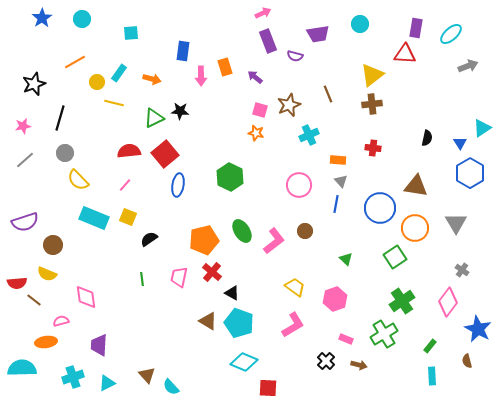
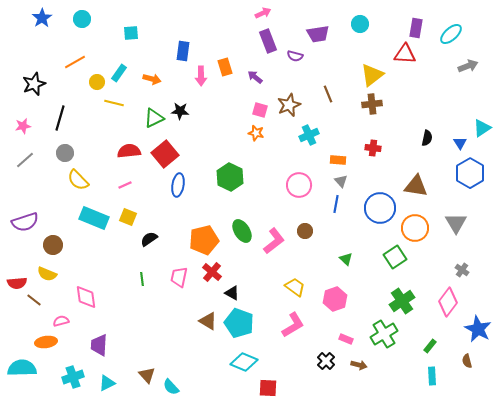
pink line at (125, 185): rotated 24 degrees clockwise
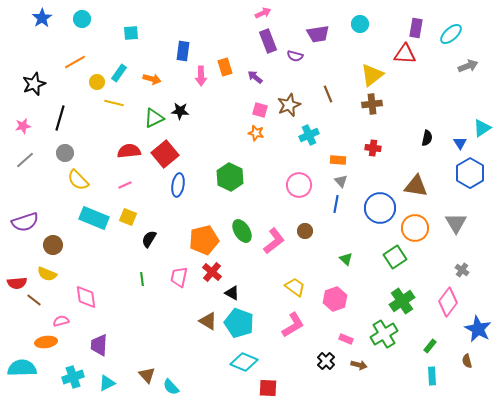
black semicircle at (149, 239): rotated 24 degrees counterclockwise
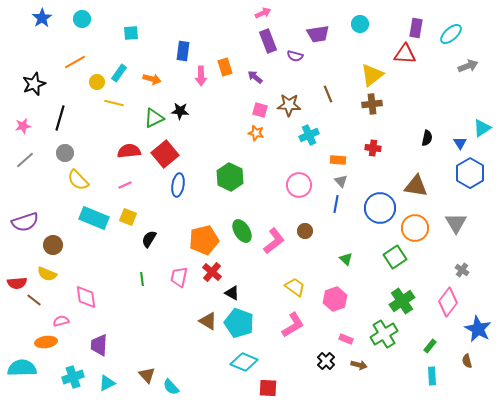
brown star at (289, 105): rotated 25 degrees clockwise
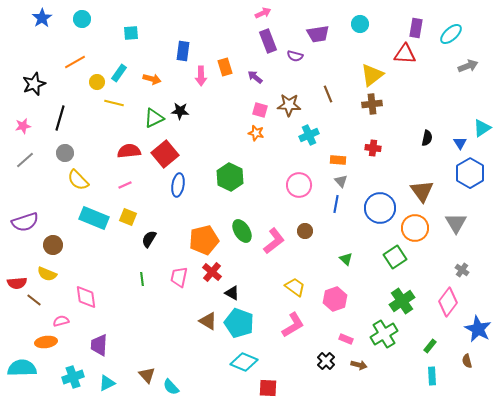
brown triangle at (416, 186): moved 6 px right, 5 px down; rotated 45 degrees clockwise
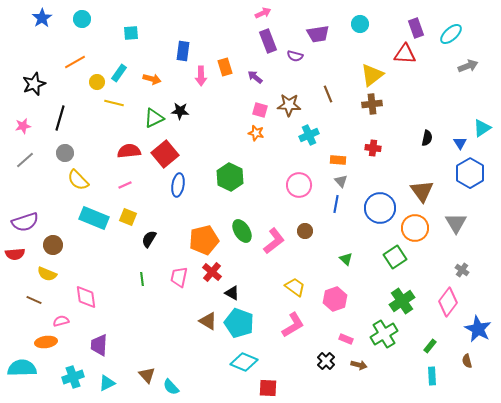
purple rectangle at (416, 28): rotated 30 degrees counterclockwise
red semicircle at (17, 283): moved 2 px left, 29 px up
brown line at (34, 300): rotated 14 degrees counterclockwise
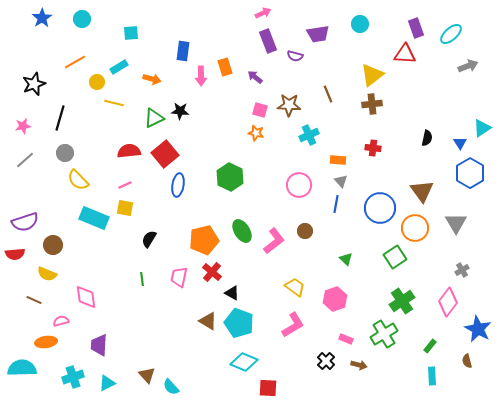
cyan rectangle at (119, 73): moved 6 px up; rotated 24 degrees clockwise
yellow square at (128, 217): moved 3 px left, 9 px up; rotated 12 degrees counterclockwise
gray cross at (462, 270): rotated 24 degrees clockwise
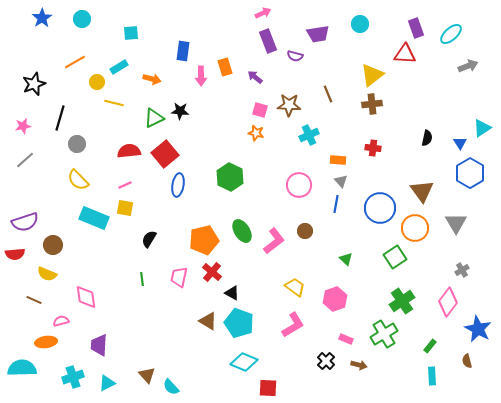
gray circle at (65, 153): moved 12 px right, 9 px up
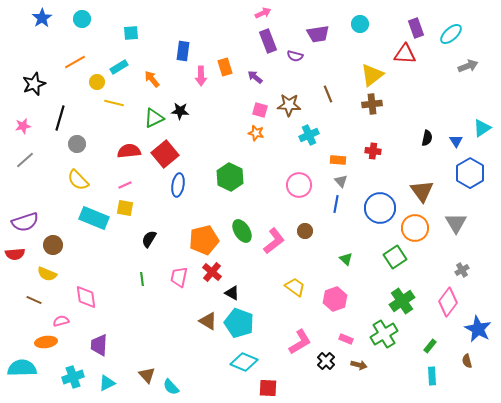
orange arrow at (152, 79): rotated 144 degrees counterclockwise
blue triangle at (460, 143): moved 4 px left, 2 px up
red cross at (373, 148): moved 3 px down
pink L-shape at (293, 325): moved 7 px right, 17 px down
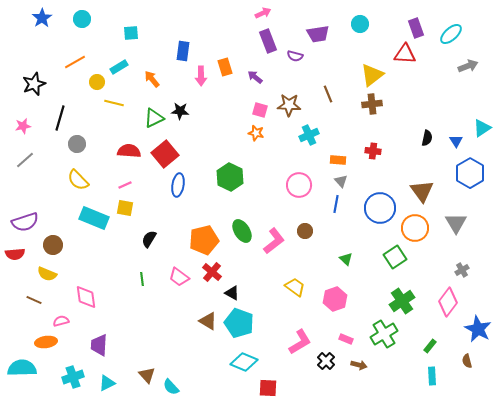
red semicircle at (129, 151): rotated 10 degrees clockwise
pink trapezoid at (179, 277): rotated 65 degrees counterclockwise
